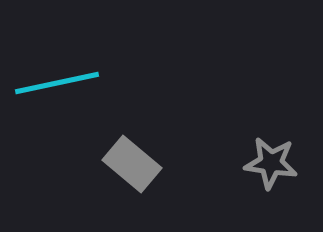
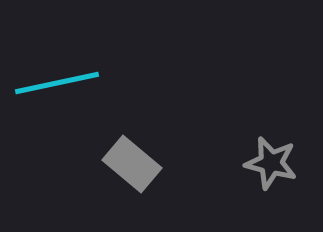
gray star: rotated 6 degrees clockwise
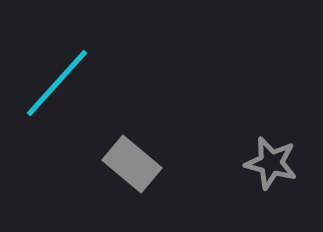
cyan line: rotated 36 degrees counterclockwise
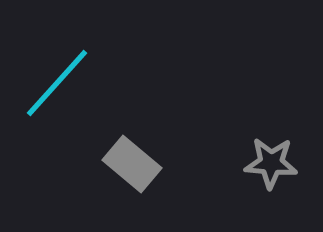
gray star: rotated 10 degrees counterclockwise
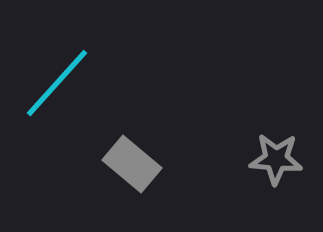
gray star: moved 5 px right, 4 px up
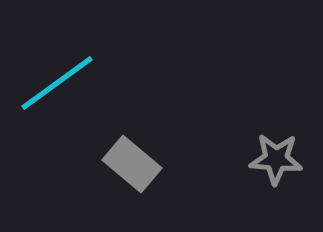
cyan line: rotated 12 degrees clockwise
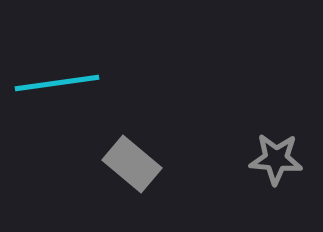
cyan line: rotated 28 degrees clockwise
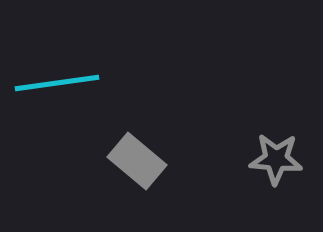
gray rectangle: moved 5 px right, 3 px up
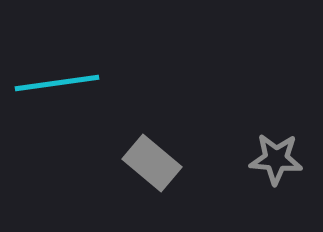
gray rectangle: moved 15 px right, 2 px down
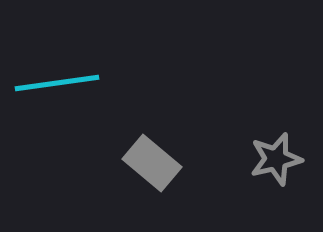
gray star: rotated 18 degrees counterclockwise
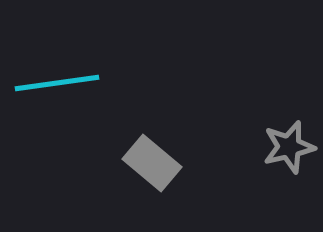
gray star: moved 13 px right, 12 px up
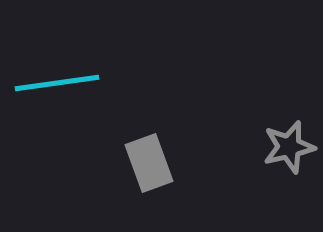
gray rectangle: moved 3 px left; rotated 30 degrees clockwise
